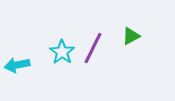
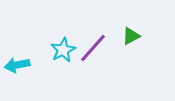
purple line: rotated 16 degrees clockwise
cyan star: moved 1 px right, 2 px up; rotated 10 degrees clockwise
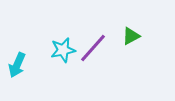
cyan star: rotated 15 degrees clockwise
cyan arrow: rotated 55 degrees counterclockwise
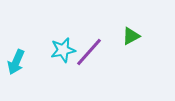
purple line: moved 4 px left, 4 px down
cyan arrow: moved 1 px left, 3 px up
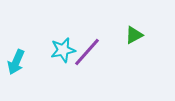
green triangle: moved 3 px right, 1 px up
purple line: moved 2 px left
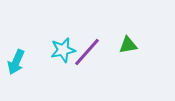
green triangle: moved 6 px left, 10 px down; rotated 18 degrees clockwise
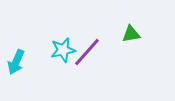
green triangle: moved 3 px right, 11 px up
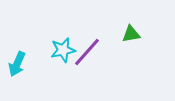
cyan arrow: moved 1 px right, 2 px down
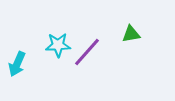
cyan star: moved 5 px left, 5 px up; rotated 10 degrees clockwise
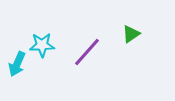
green triangle: rotated 24 degrees counterclockwise
cyan star: moved 16 px left
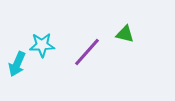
green triangle: moved 6 px left; rotated 48 degrees clockwise
